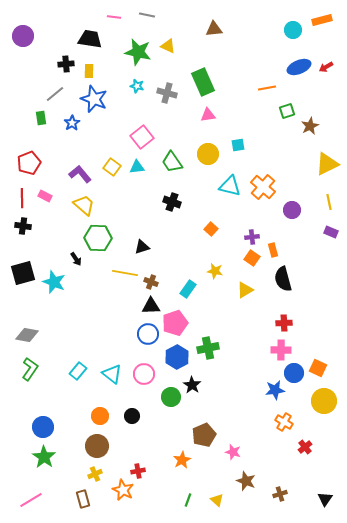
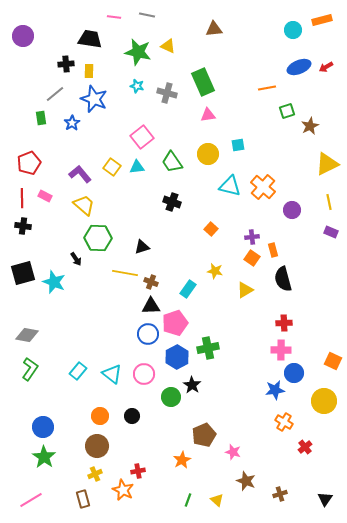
orange square at (318, 368): moved 15 px right, 7 px up
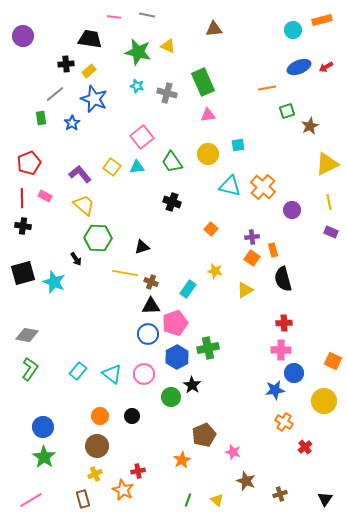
yellow rectangle at (89, 71): rotated 48 degrees clockwise
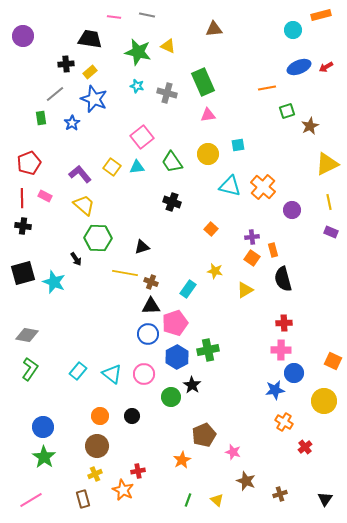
orange rectangle at (322, 20): moved 1 px left, 5 px up
yellow rectangle at (89, 71): moved 1 px right, 1 px down
green cross at (208, 348): moved 2 px down
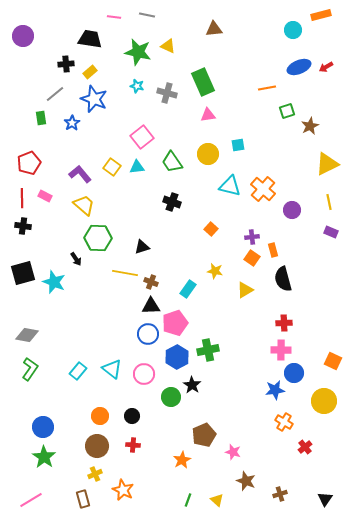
orange cross at (263, 187): moved 2 px down
cyan triangle at (112, 374): moved 5 px up
red cross at (138, 471): moved 5 px left, 26 px up; rotated 16 degrees clockwise
